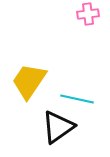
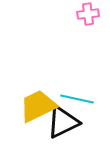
yellow trapezoid: moved 9 px right, 25 px down; rotated 30 degrees clockwise
black triangle: moved 5 px right, 5 px up; rotated 9 degrees clockwise
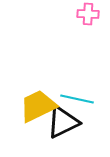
pink cross: rotated 10 degrees clockwise
